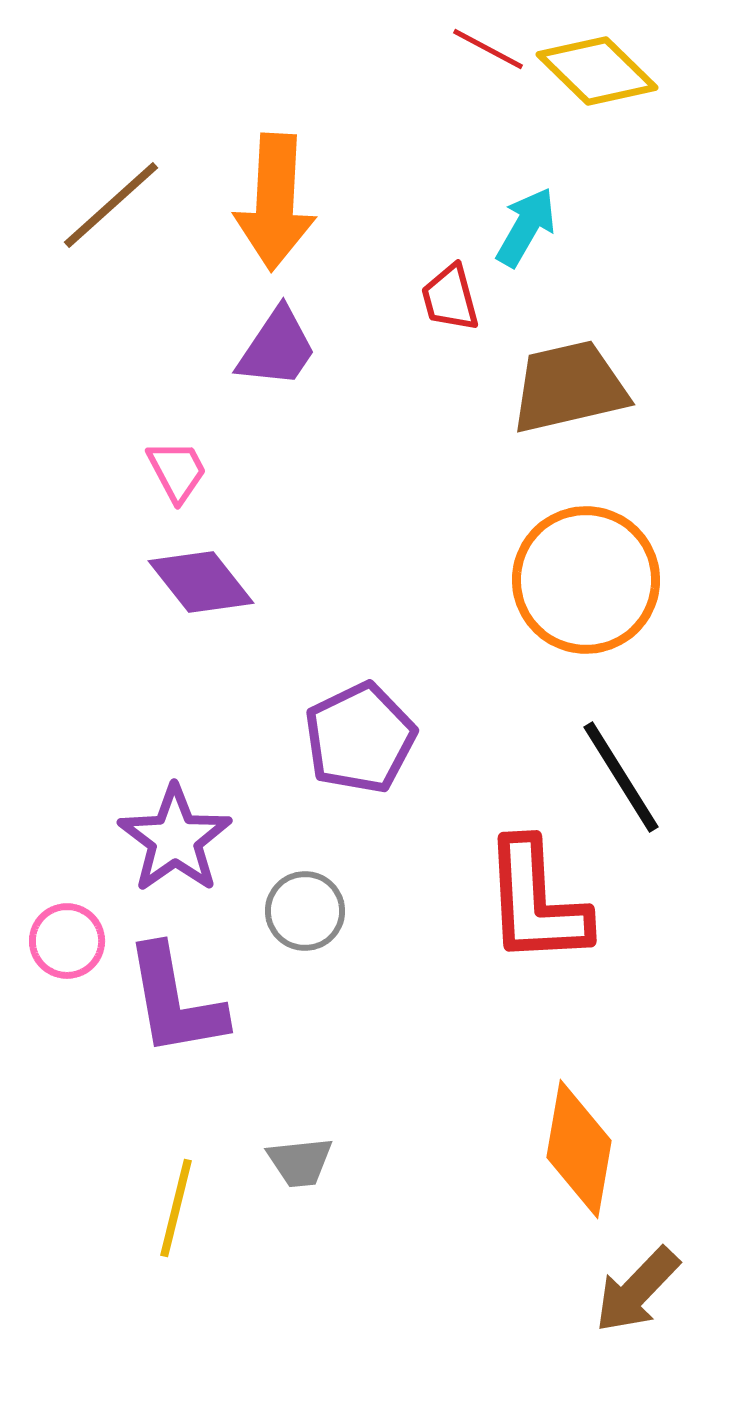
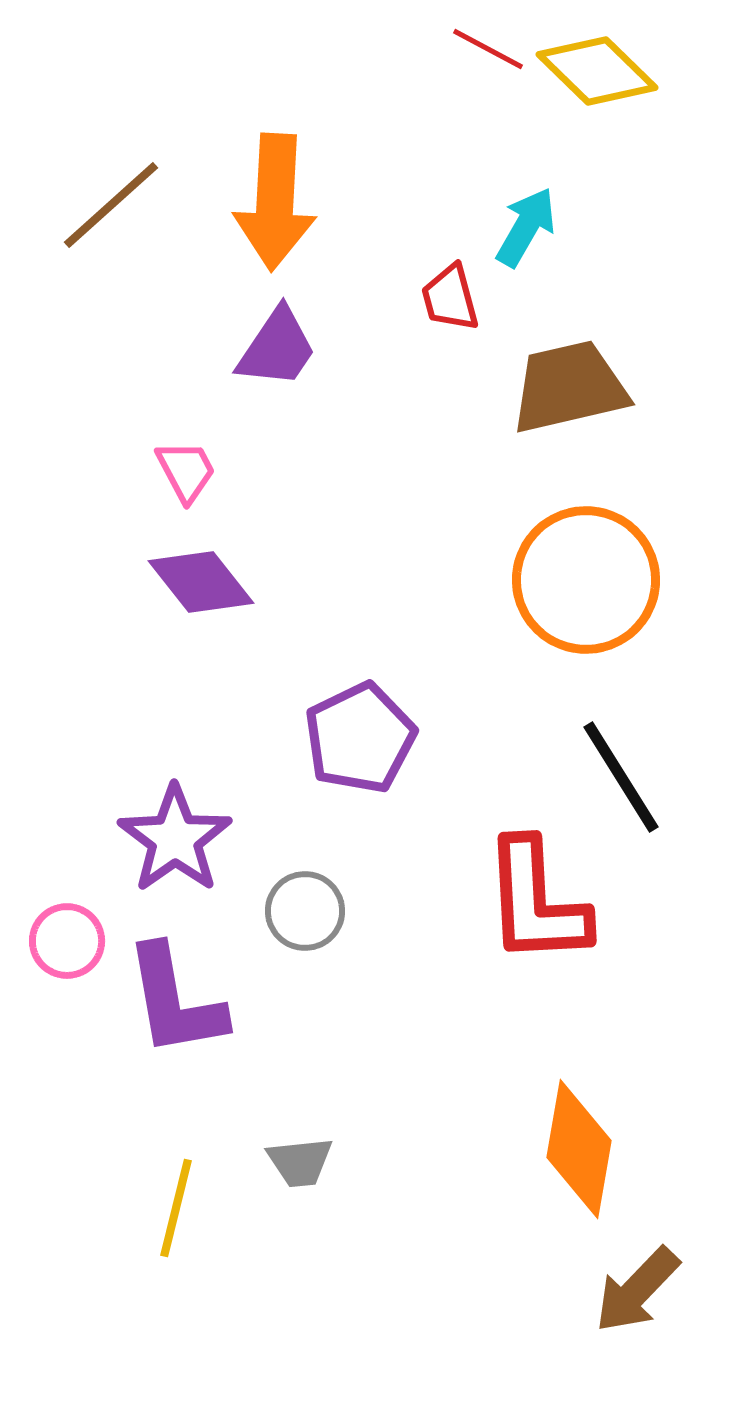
pink trapezoid: moved 9 px right
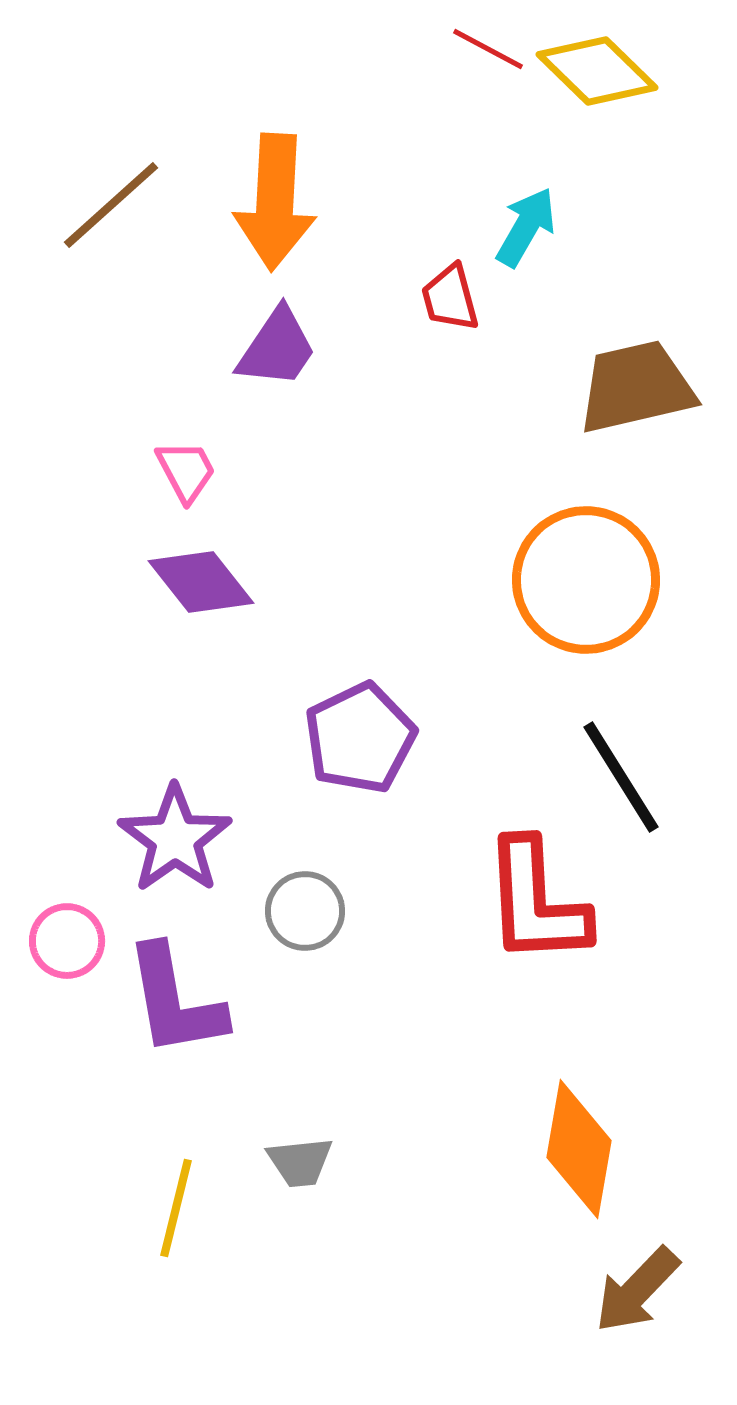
brown trapezoid: moved 67 px right
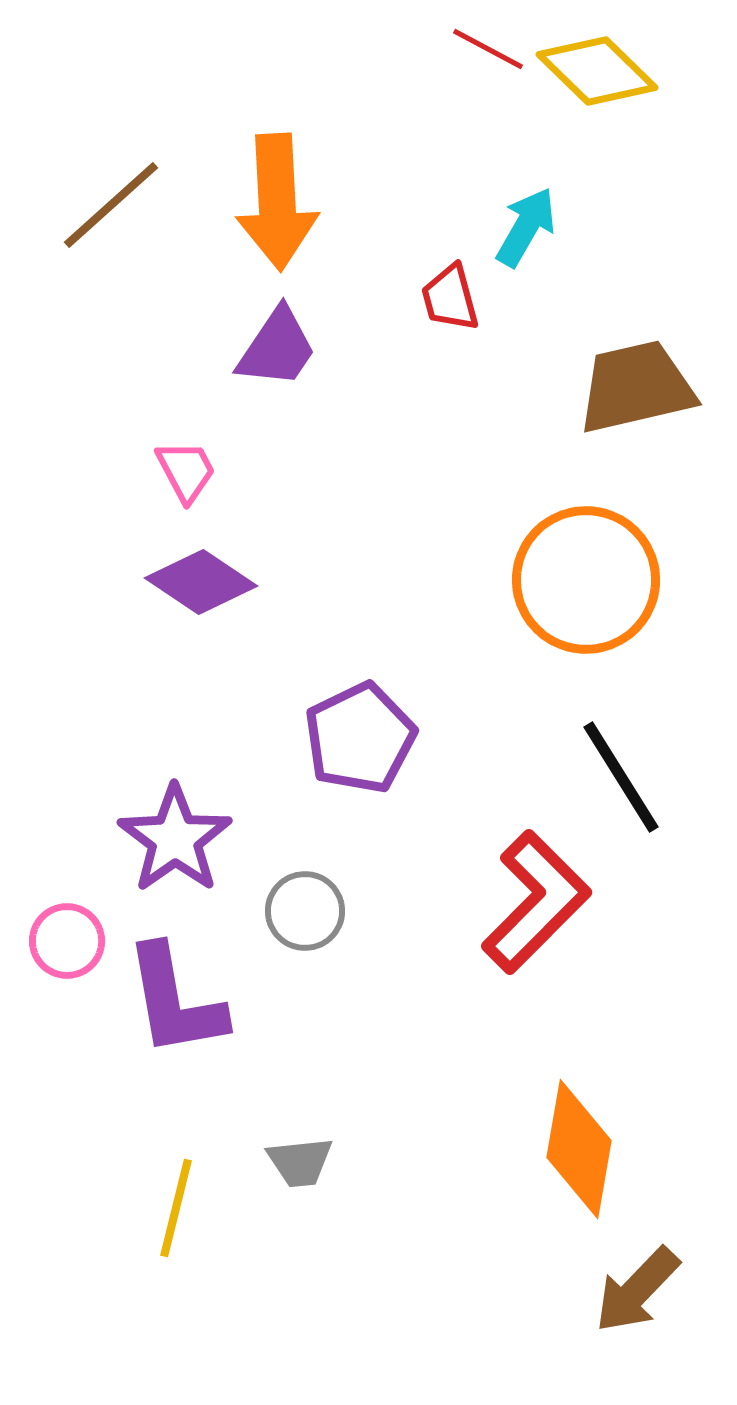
orange arrow: moved 2 px right; rotated 6 degrees counterclockwise
purple diamond: rotated 18 degrees counterclockwise
red L-shape: rotated 132 degrees counterclockwise
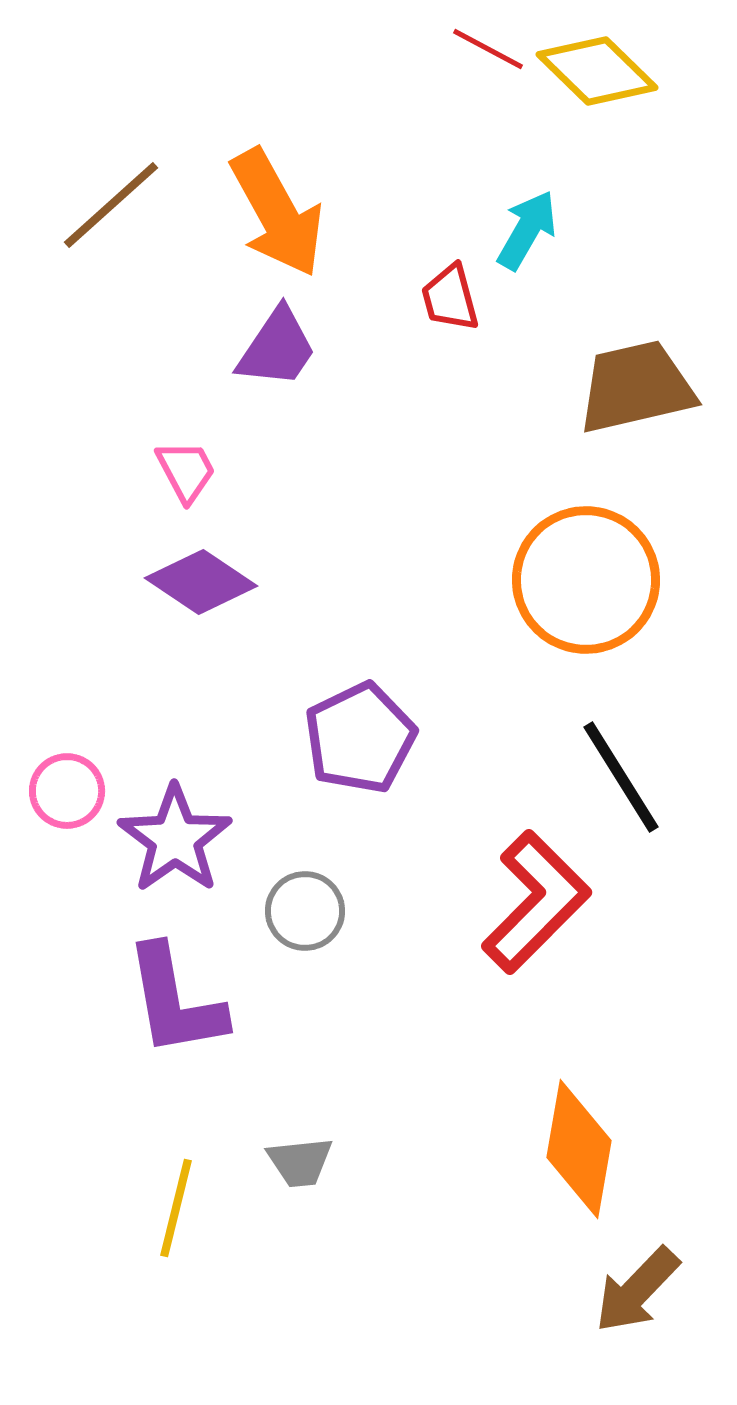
orange arrow: moved 11 px down; rotated 26 degrees counterclockwise
cyan arrow: moved 1 px right, 3 px down
pink circle: moved 150 px up
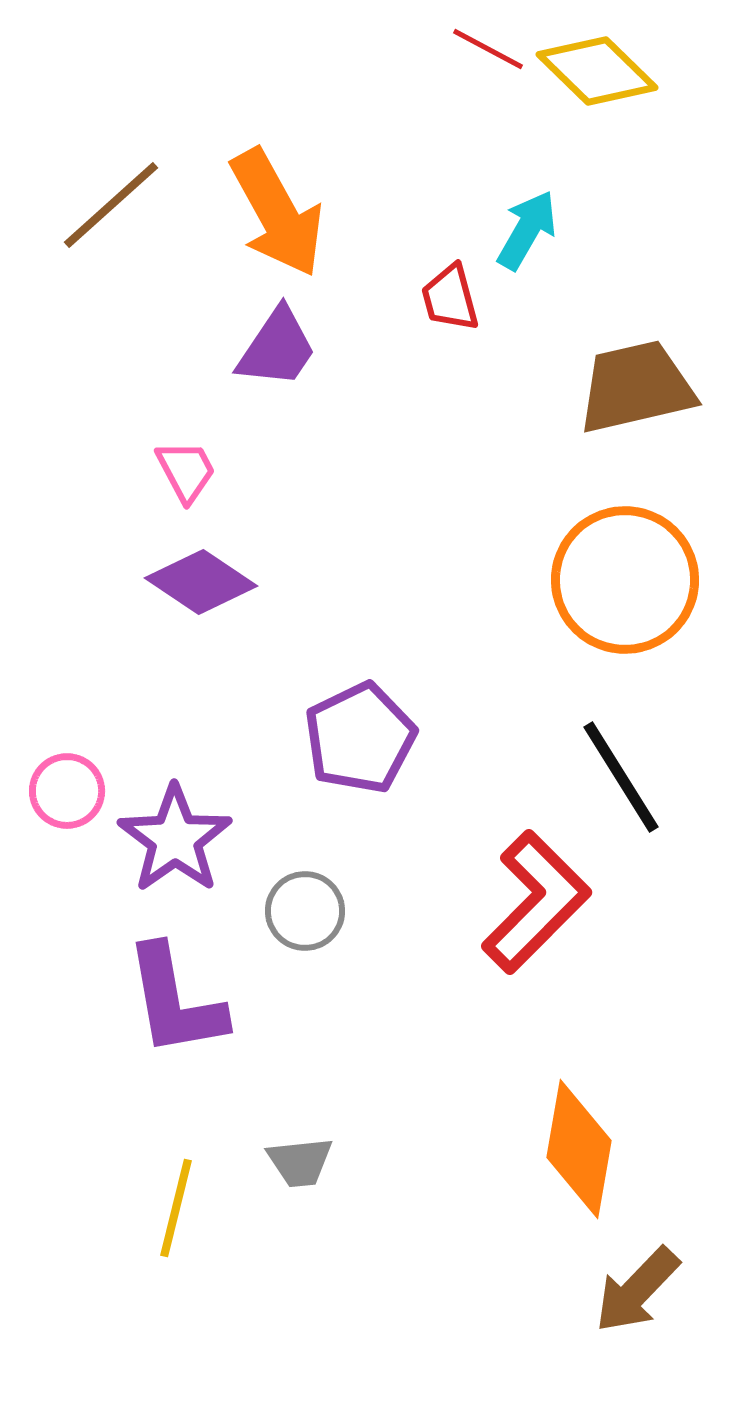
orange circle: moved 39 px right
